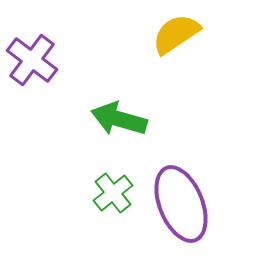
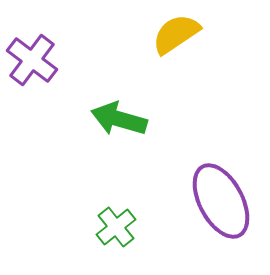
green cross: moved 3 px right, 34 px down
purple ellipse: moved 40 px right, 3 px up; rotated 6 degrees counterclockwise
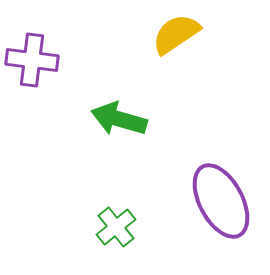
purple cross: rotated 30 degrees counterclockwise
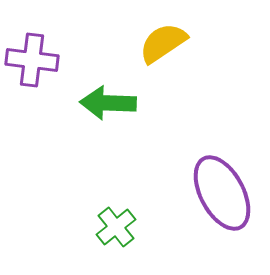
yellow semicircle: moved 13 px left, 9 px down
green arrow: moved 11 px left, 16 px up; rotated 14 degrees counterclockwise
purple ellipse: moved 1 px right, 8 px up
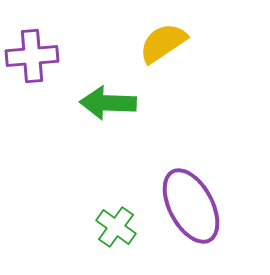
purple cross: moved 4 px up; rotated 12 degrees counterclockwise
purple ellipse: moved 31 px left, 13 px down
green cross: rotated 15 degrees counterclockwise
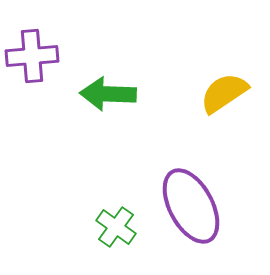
yellow semicircle: moved 61 px right, 50 px down
green arrow: moved 9 px up
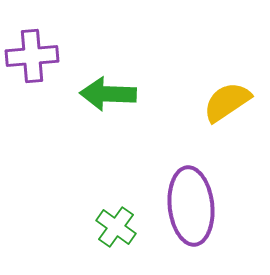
yellow semicircle: moved 3 px right, 9 px down
purple ellipse: rotated 22 degrees clockwise
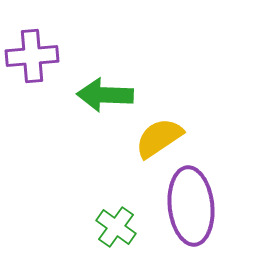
green arrow: moved 3 px left, 1 px down
yellow semicircle: moved 68 px left, 36 px down
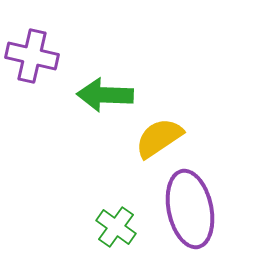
purple cross: rotated 18 degrees clockwise
purple ellipse: moved 1 px left, 3 px down; rotated 6 degrees counterclockwise
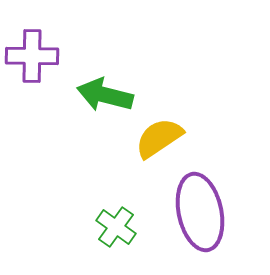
purple cross: rotated 12 degrees counterclockwise
green arrow: rotated 12 degrees clockwise
purple ellipse: moved 10 px right, 3 px down
